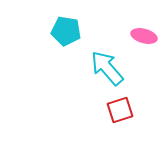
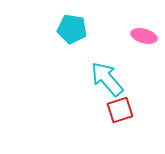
cyan pentagon: moved 6 px right, 2 px up
cyan arrow: moved 11 px down
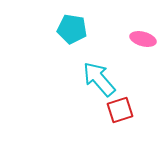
pink ellipse: moved 1 px left, 3 px down
cyan arrow: moved 8 px left
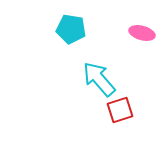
cyan pentagon: moved 1 px left
pink ellipse: moved 1 px left, 6 px up
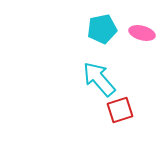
cyan pentagon: moved 31 px right; rotated 20 degrees counterclockwise
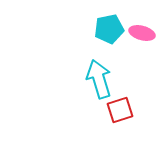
cyan pentagon: moved 7 px right
cyan arrow: rotated 24 degrees clockwise
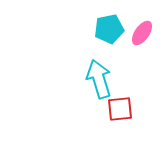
pink ellipse: rotated 70 degrees counterclockwise
red square: moved 1 px up; rotated 12 degrees clockwise
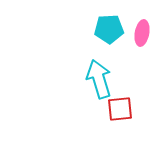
cyan pentagon: rotated 8 degrees clockwise
pink ellipse: rotated 25 degrees counterclockwise
